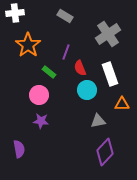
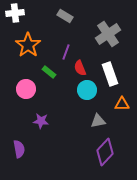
pink circle: moved 13 px left, 6 px up
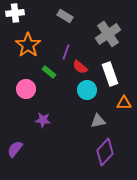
red semicircle: moved 1 px up; rotated 28 degrees counterclockwise
orange triangle: moved 2 px right, 1 px up
purple star: moved 2 px right, 1 px up
purple semicircle: moved 4 px left; rotated 132 degrees counterclockwise
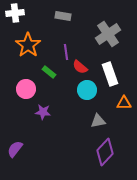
gray rectangle: moved 2 px left; rotated 21 degrees counterclockwise
purple line: rotated 28 degrees counterclockwise
purple star: moved 8 px up
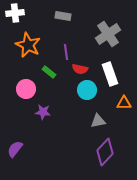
orange star: rotated 10 degrees counterclockwise
red semicircle: moved 2 px down; rotated 28 degrees counterclockwise
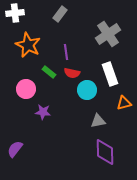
gray rectangle: moved 3 px left, 2 px up; rotated 63 degrees counterclockwise
red semicircle: moved 8 px left, 4 px down
orange triangle: rotated 14 degrees counterclockwise
purple diamond: rotated 44 degrees counterclockwise
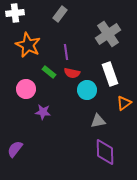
orange triangle: rotated 21 degrees counterclockwise
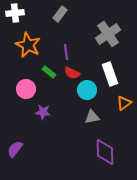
red semicircle: rotated 14 degrees clockwise
gray triangle: moved 6 px left, 4 px up
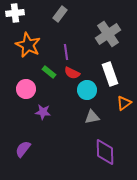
purple semicircle: moved 8 px right
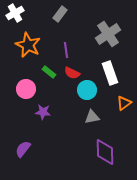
white cross: rotated 24 degrees counterclockwise
purple line: moved 2 px up
white rectangle: moved 1 px up
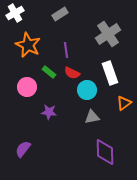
gray rectangle: rotated 21 degrees clockwise
pink circle: moved 1 px right, 2 px up
purple star: moved 6 px right
